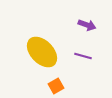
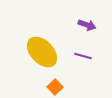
orange square: moved 1 px left, 1 px down; rotated 14 degrees counterclockwise
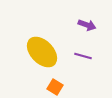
orange square: rotated 14 degrees counterclockwise
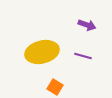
yellow ellipse: rotated 60 degrees counterclockwise
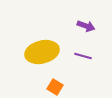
purple arrow: moved 1 px left, 1 px down
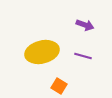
purple arrow: moved 1 px left, 1 px up
orange square: moved 4 px right, 1 px up
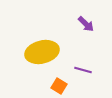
purple arrow: moved 1 px right, 1 px up; rotated 24 degrees clockwise
purple line: moved 14 px down
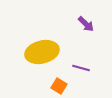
purple line: moved 2 px left, 2 px up
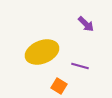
yellow ellipse: rotated 8 degrees counterclockwise
purple line: moved 1 px left, 2 px up
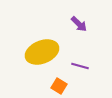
purple arrow: moved 7 px left
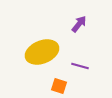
purple arrow: rotated 96 degrees counterclockwise
orange square: rotated 14 degrees counterclockwise
